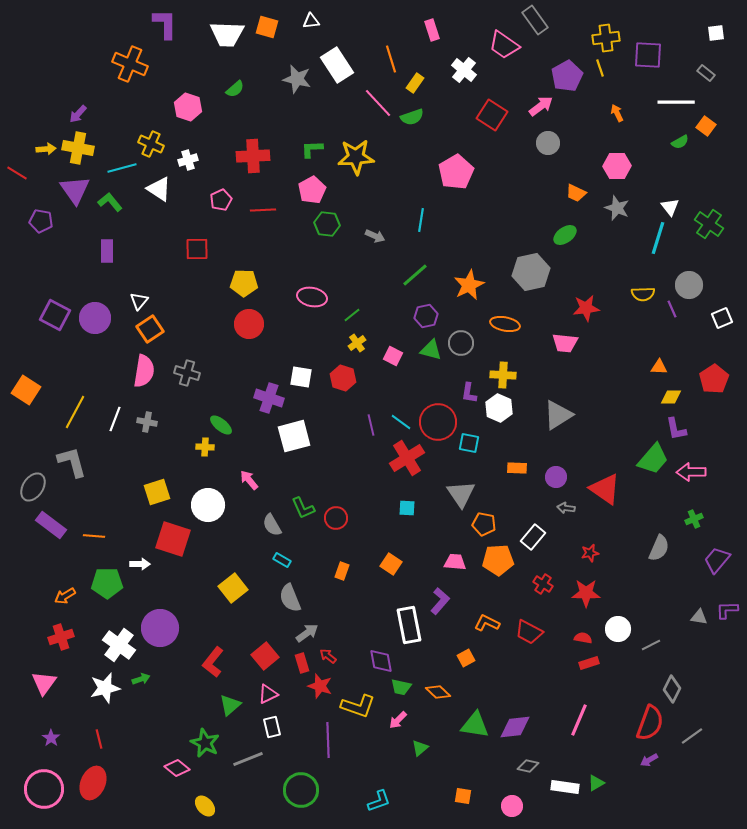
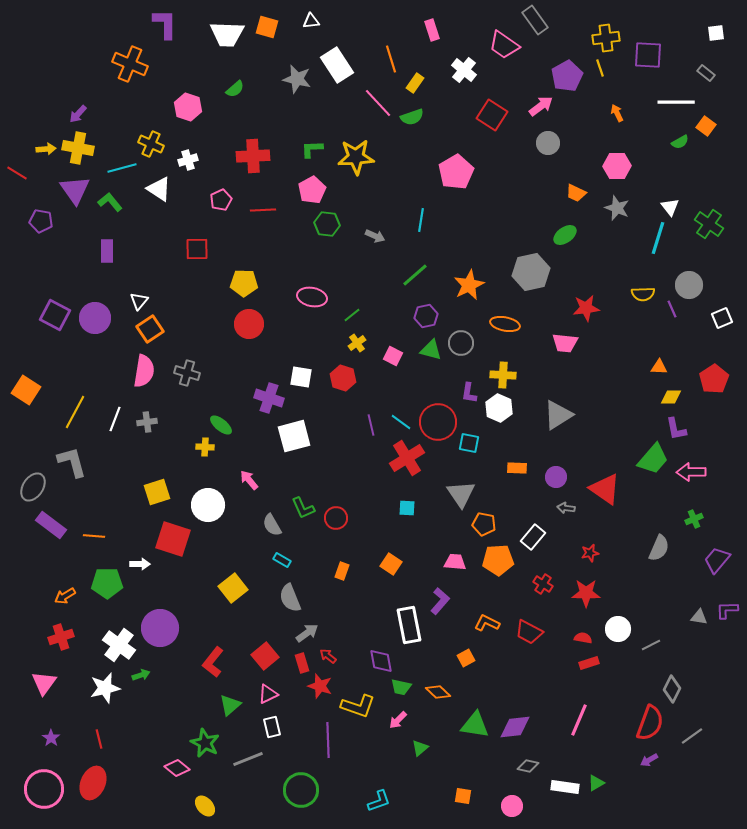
gray cross at (147, 422): rotated 18 degrees counterclockwise
green arrow at (141, 679): moved 4 px up
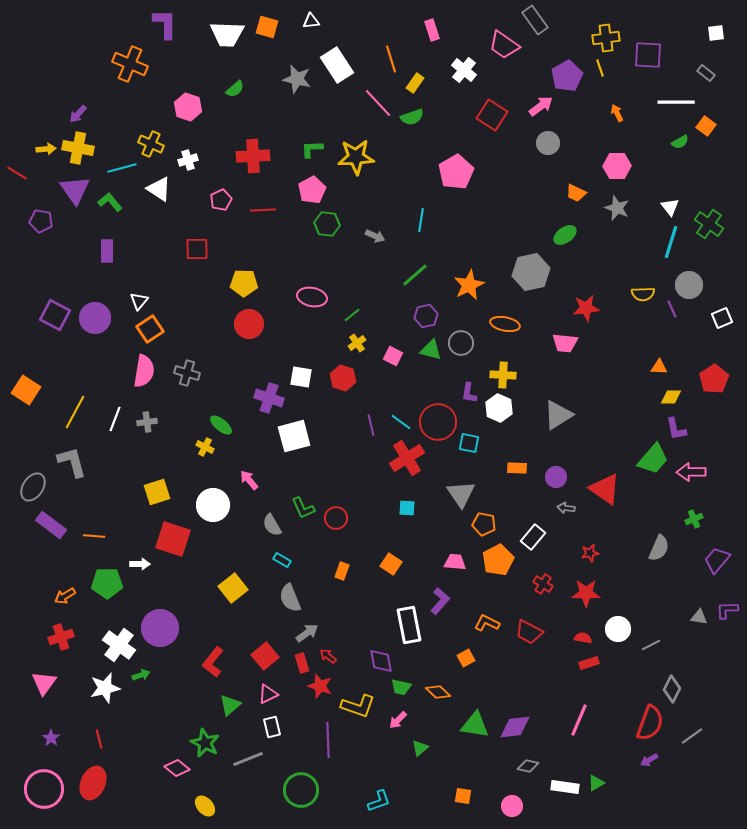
cyan line at (658, 238): moved 13 px right, 4 px down
yellow cross at (205, 447): rotated 24 degrees clockwise
white circle at (208, 505): moved 5 px right
orange pentagon at (498, 560): rotated 24 degrees counterclockwise
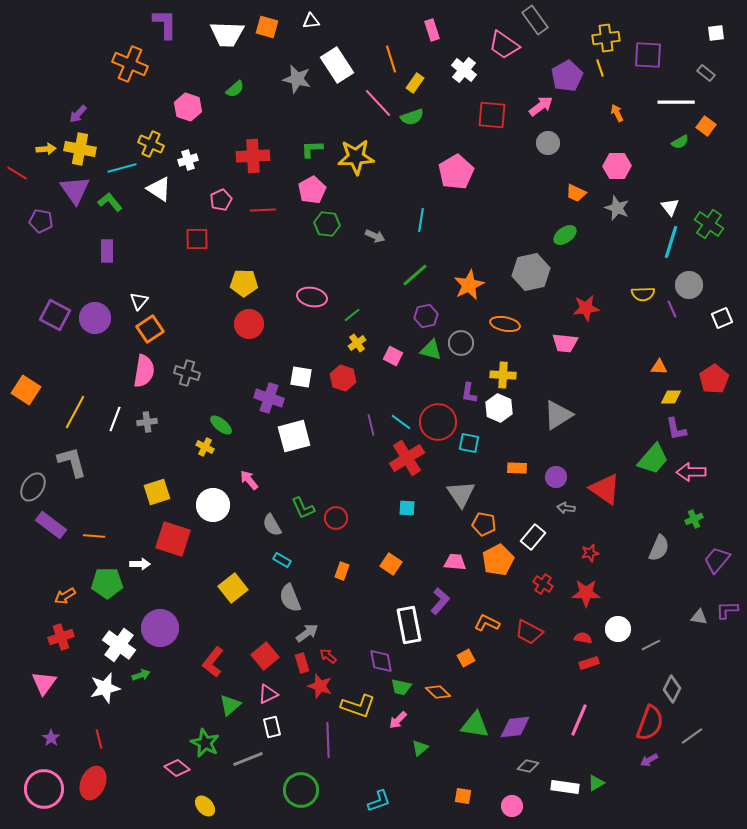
red square at (492, 115): rotated 28 degrees counterclockwise
yellow cross at (78, 148): moved 2 px right, 1 px down
red square at (197, 249): moved 10 px up
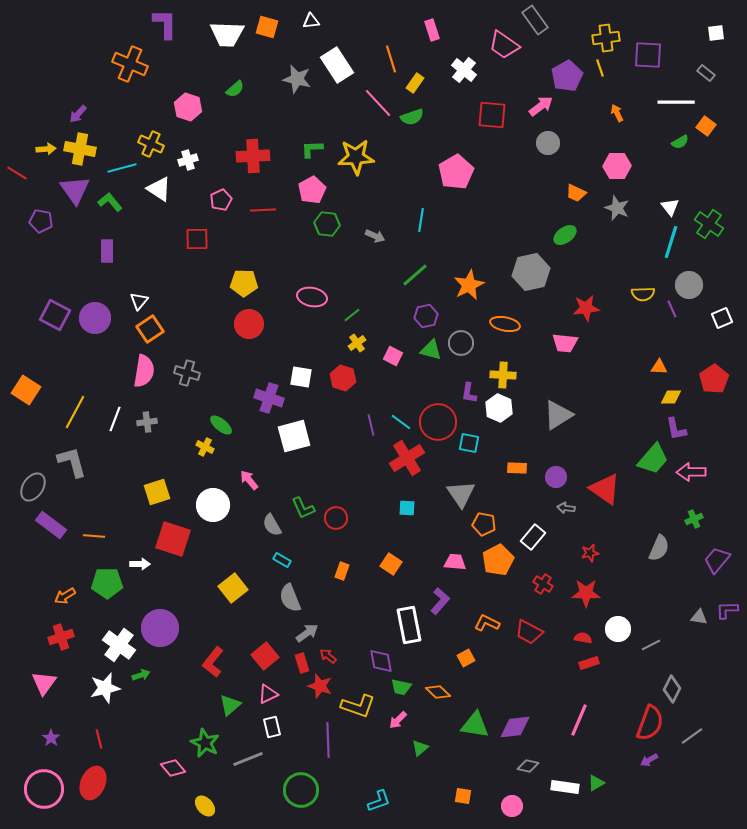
pink diamond at (177, 768): moved 4 px left; rotated 10 degrees clockwise
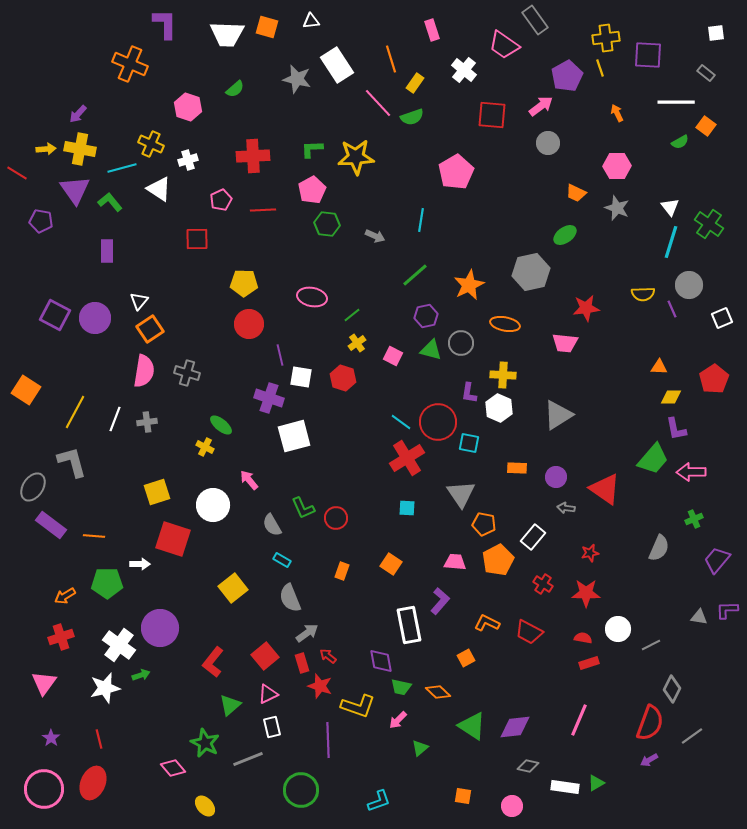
purple line at (371, 425): moved 91 px left, 70 px up
green triangle at (475, 725): moved 3 px left, 1 px down; rotated 24 degrees clockwise
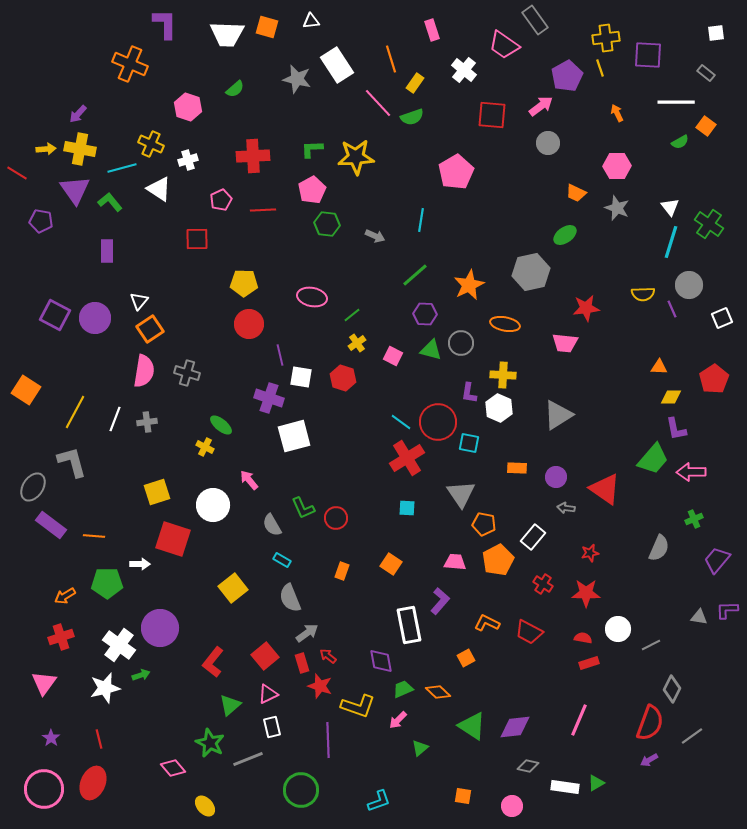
purple hexagon at (426, 316): moved 1 px left, 2 px up; rotated 15 degrees clockwise
green trapezoid at (401, 687): moved 2 px right, 2 px down; rotated 145 degrees clockwise
green star at (205, 743): moved 5 px right
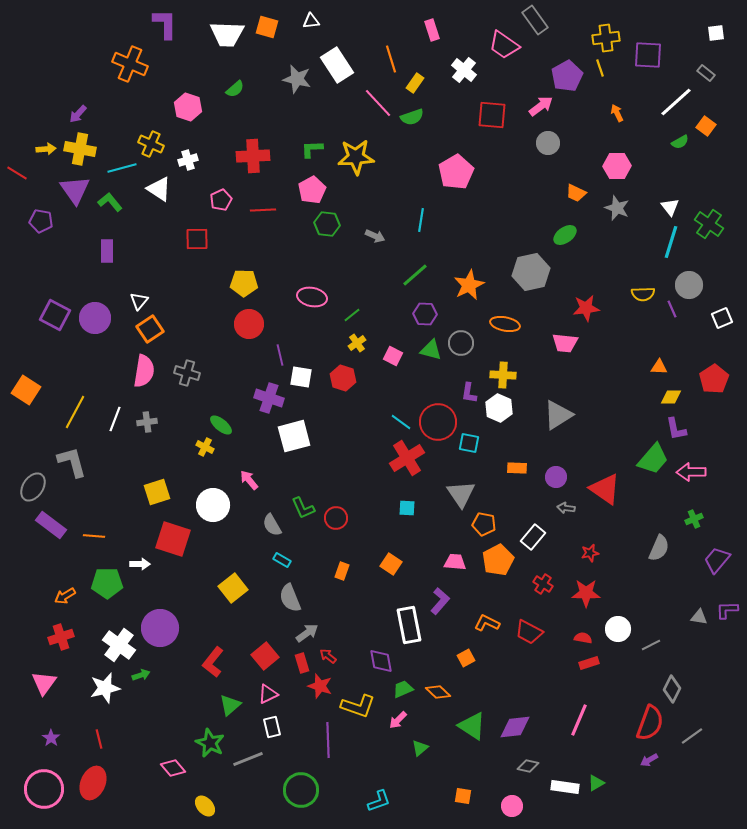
white line at (676, 102): rotated 42 degrees counterclockwise
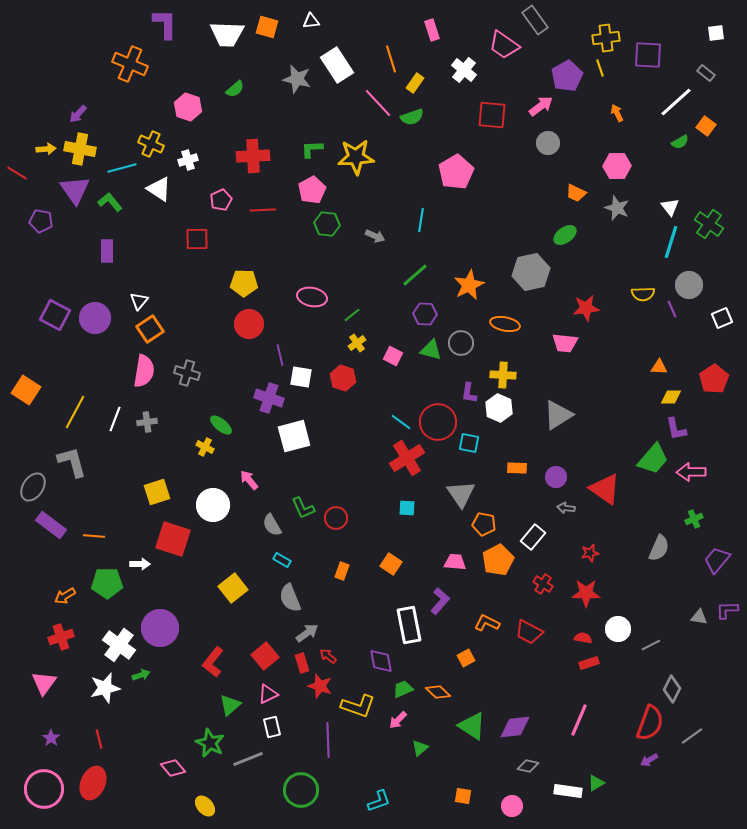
white rectangle at (565, 787): moved 3 px right, 4 px down
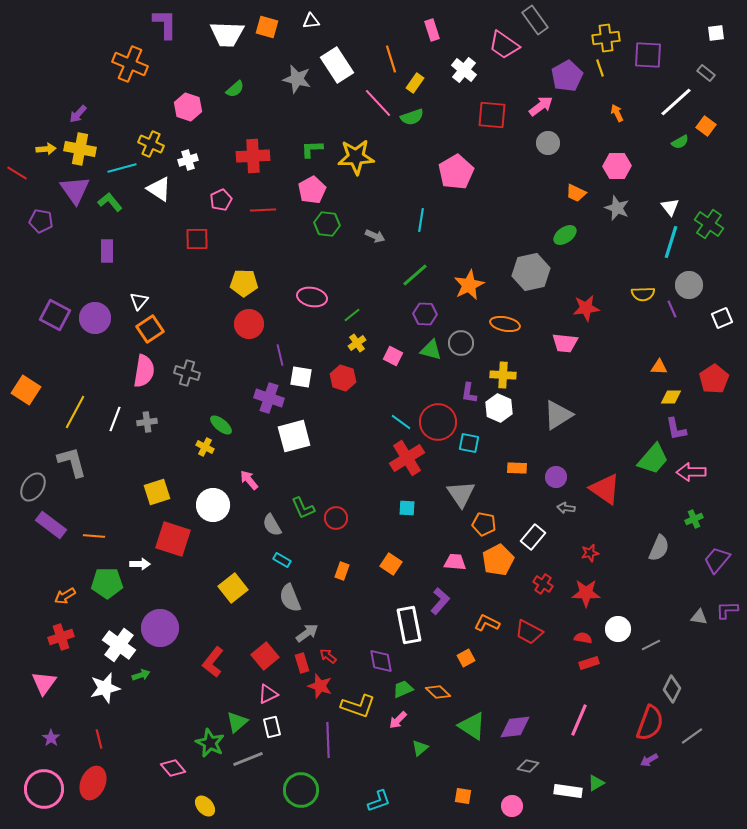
green triangle at (230, 705): moved 7 px right, 17 px down
